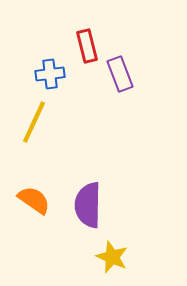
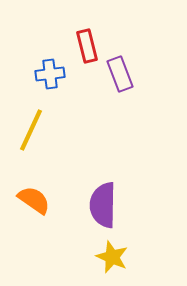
yellow line: moved 3 px left, 8 px down
purple semicircle: moved 15 px right
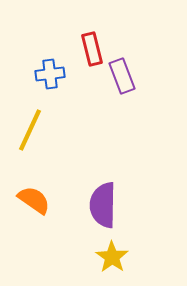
red rectangle: moved 5 px right, 3 px down
purple rectangle: moved 2 px right, 2 px down
yellow line: moved 1 px left
yellow star: rotated 12 degrees clockwise
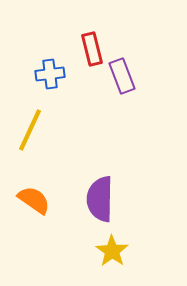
purple semicircle: moved 3 px left, 6 px up
yellow star: moved 6 px up
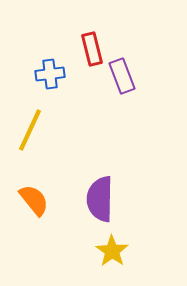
orange semicircle: rotated 16 degrees clockwise
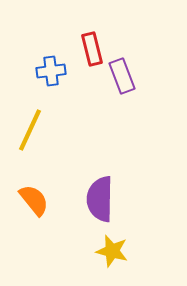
blue cross: moved 1 px right, 3 px up
yellow star: rotated 20 degrees counterclockwise
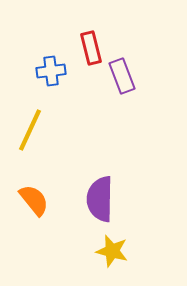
red rectangle: moved 1 px left, 1 px up
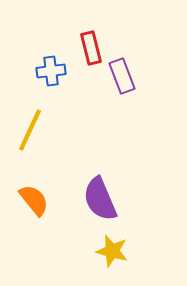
purple semicircle: rotated 24 degrees counterclockwise
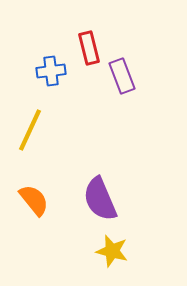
red rectangle: moved 2 px left
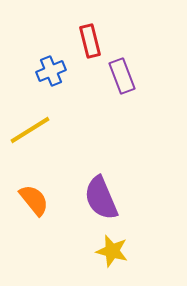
red rectangle: moved 1 px right, 7 px up
blue cross: rotated 16 degrees counterclockwise
yellow line: rotated 33 degrees clockwise
purple semicircle: moved 1 px right, 1 px up
